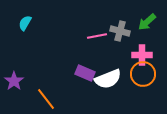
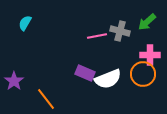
pink cross: moved 8 px right
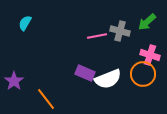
pink cross: rotated 18 degrees clockwise
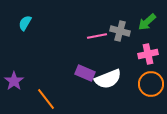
pink cross: moved 2 px left, 1 px up; rotated 30 degrees counterclockwise
orange circle: moved 8 px right, 10 px down
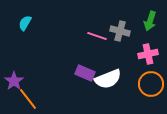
green arrow: moved 3 px right, 1 px up; rotated 30 degrees counterclockwise
pink line: rotated 30 degrees clockwise
orange line: moved 18 px left
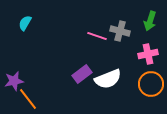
purple rectangle: moved 3 px left, 1 px down; rotated 60 degrees counterclockwise
purple star: rotated 24 degrees clockwise
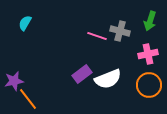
orange circle: moved 2 px left, 1 px down
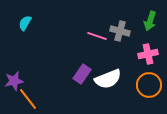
purple rectangle: rotated 18 degrees counterclockwise
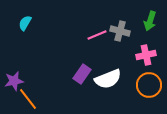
pink line: moved 1 px up; rotated 42 degrees counterclockwise
pink cross: moved 2 px left, 1 px down
